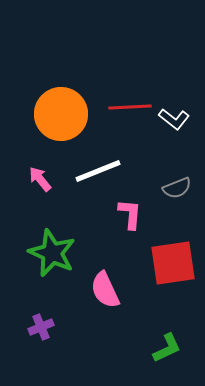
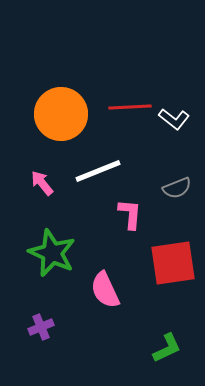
pink arrow: moved 2 px right, 4 px down
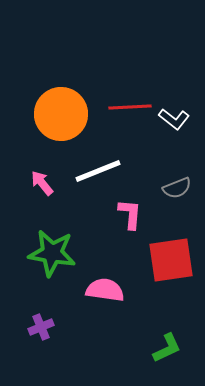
green star: rotated 15 degrees counterclockwise
red square: moved 2 px left, 3 px up
pink semicircle: rotated 123 degrees clockwise
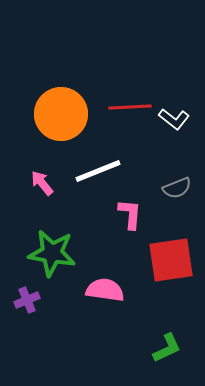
purple cross: moved 14 px left, 27 px up
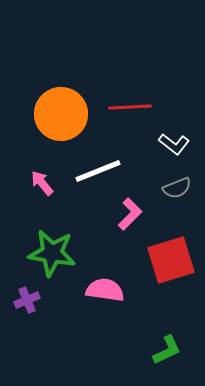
white L-shape: moved 25 px down
pink L-shape: rotated 40 degrees clockwise
red square: rotated 9 degrees counterclockwise
green L-shape: moved 2 px down
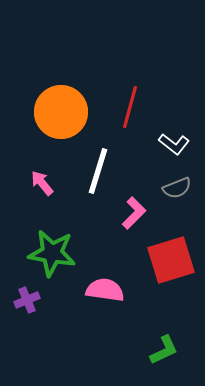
red line: rotated 72 degrees counterclockwise
orange circle: moved 2 px up
white line: rotated 51 degrees counterclockwise
pink L-shape: moved 4 px right, 1 px up
green L-shape: moved 3 px left
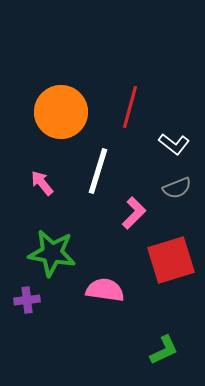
purple cross: rotated 15 degrees clockwise
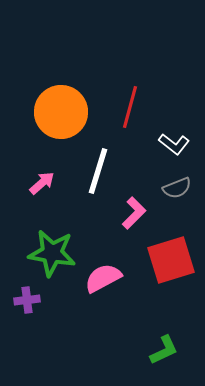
pink arrow: rotated 88 degrees clockwise
pink semicircle: moved 2 px left, 12 px up; rotated 36 degrees counterclockwise
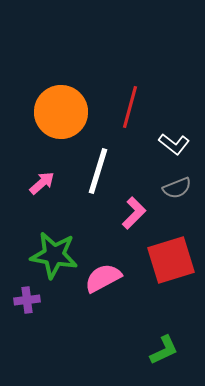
green star: moved 2 px right, 2 px down
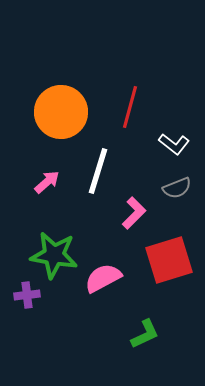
pink arrow: moved 5 px right, 1 px up
red square: moved 2 px left
purple cross: moved 5 px up
green L-shape: moved 19 px left, 16 px up
